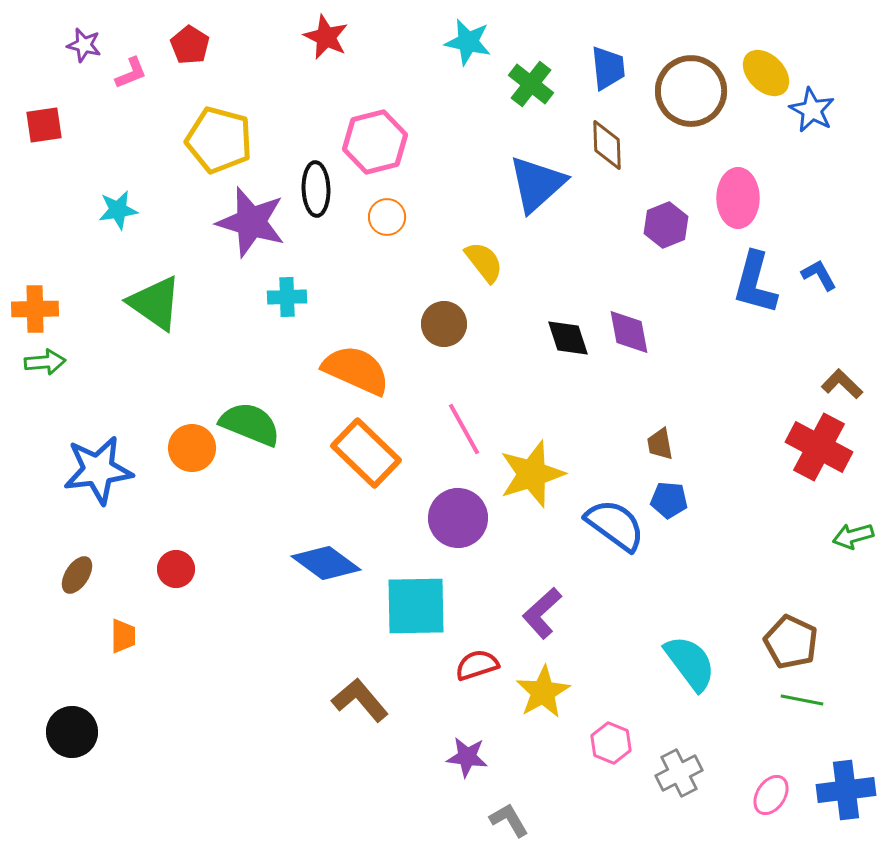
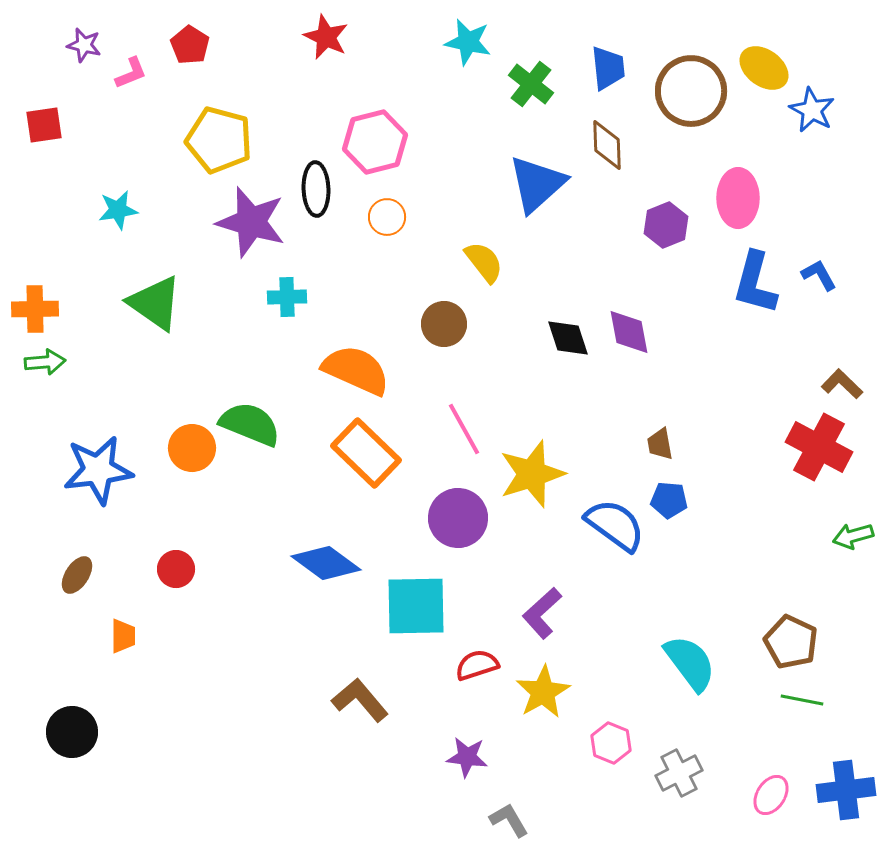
yellow ellipse at (766, 73): moved 2 px left, 5 px up; rotated 9 degrees counterclockwise
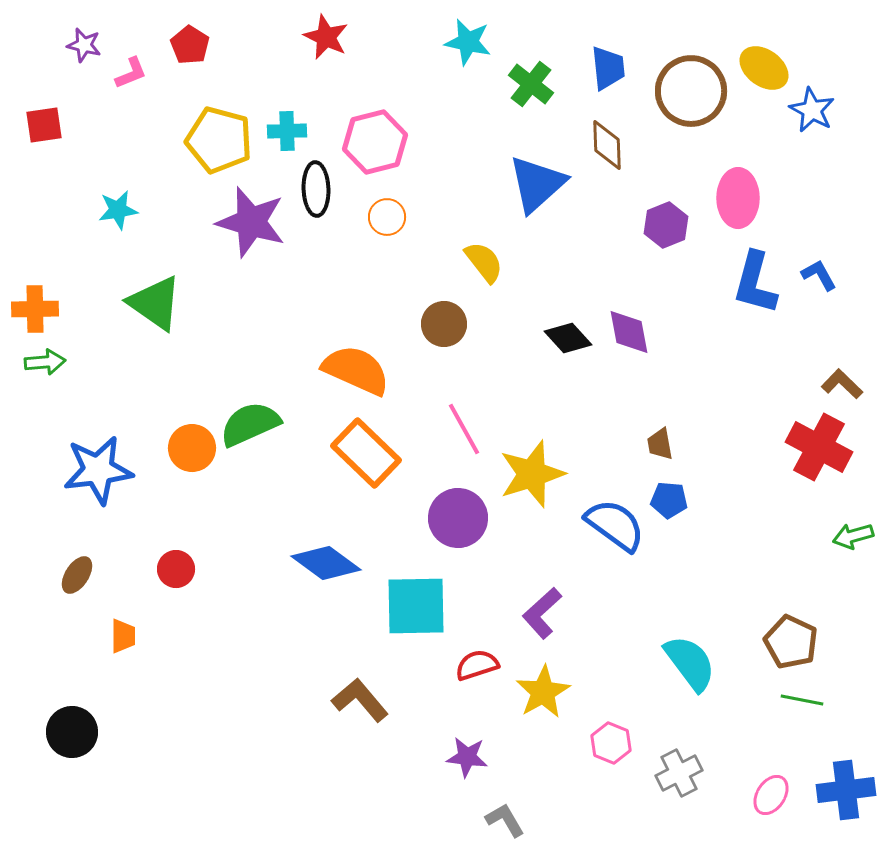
cyan cross at (287, 297): moved 166 px up
black diamond at (568, 338): rotated 24 degrees counterclockwise
green semicircle at (250, 424): rotated 46 degrees counterclockwise
gray L-shape at (509, 820): moved 4 px left
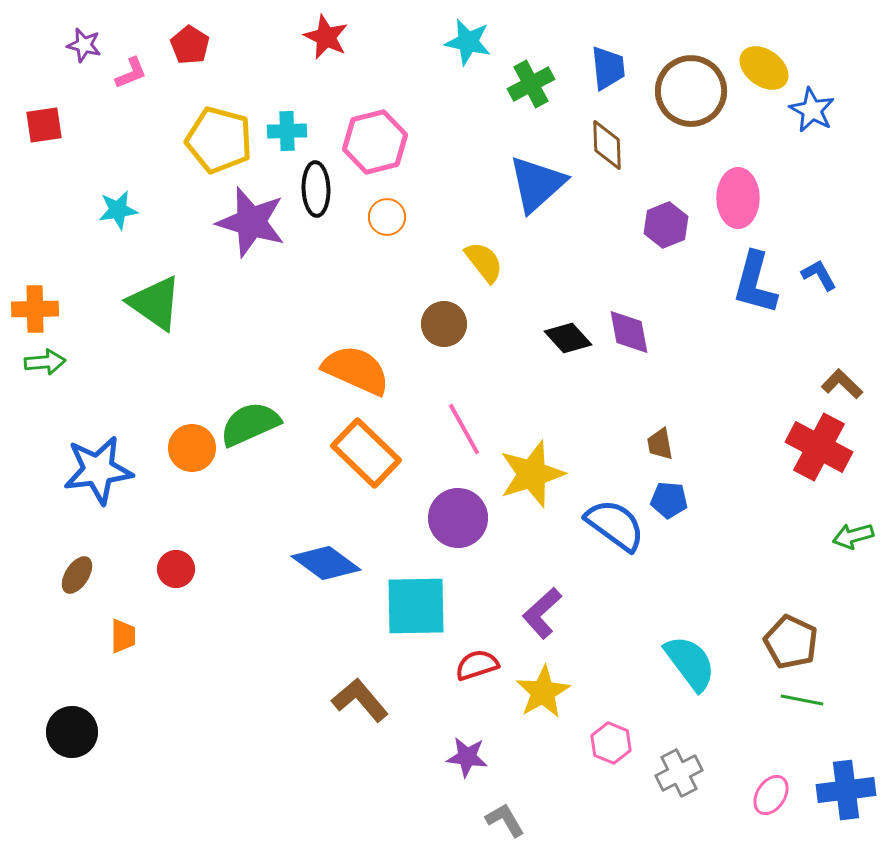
green cross at (531, 84): rotated 24 degrees clockwise
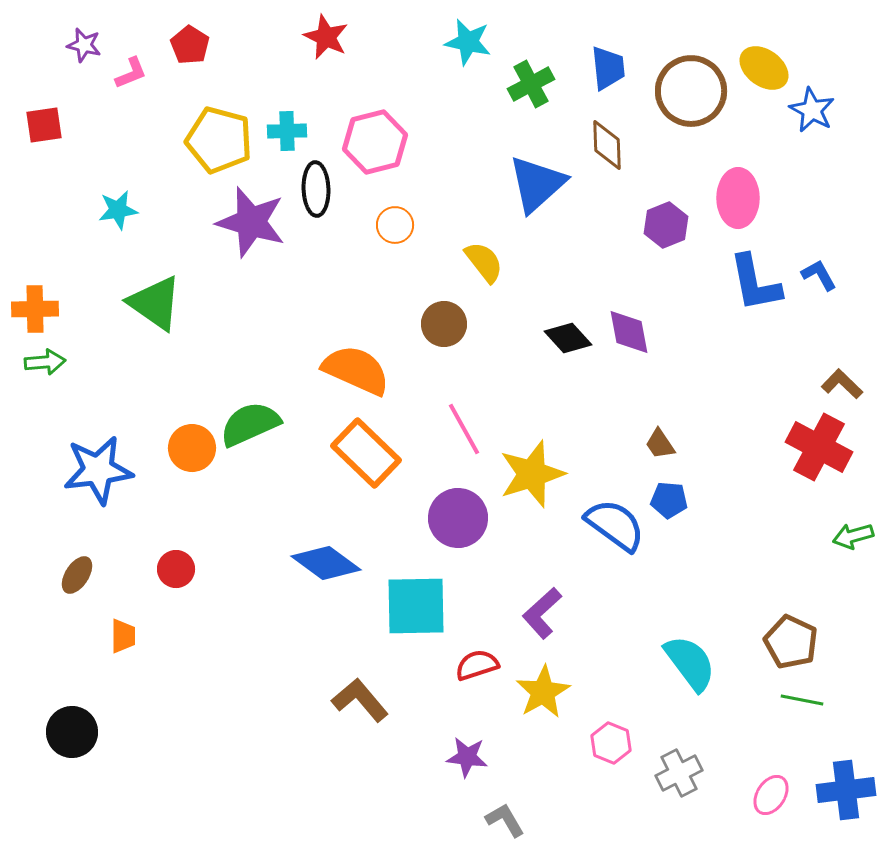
orange circle at (387, 217): moved 8 px right, 8 px down
blue L-shape at (755, 283): rotated 26 degrees counterclockwise
brown trapezoid at (660, 444): rotated 24 degrees counterclockwise
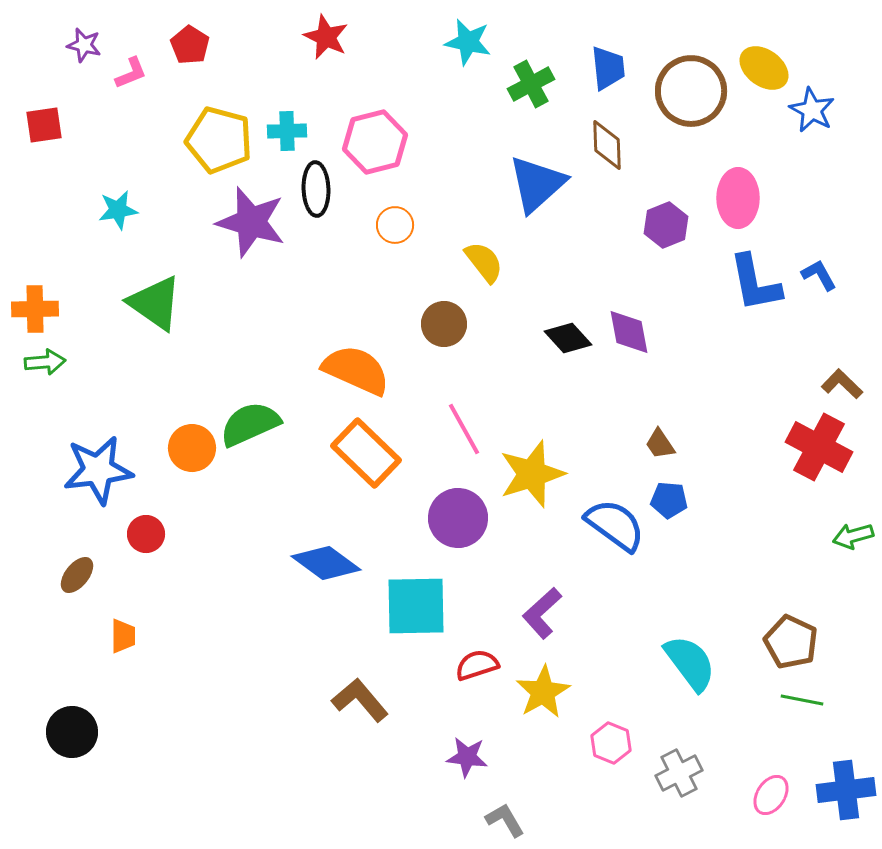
red circle at (176, 569): moved 30 px left, 35 px up
brown ellipse at (77, 575): rotated 6 degrees clockwise
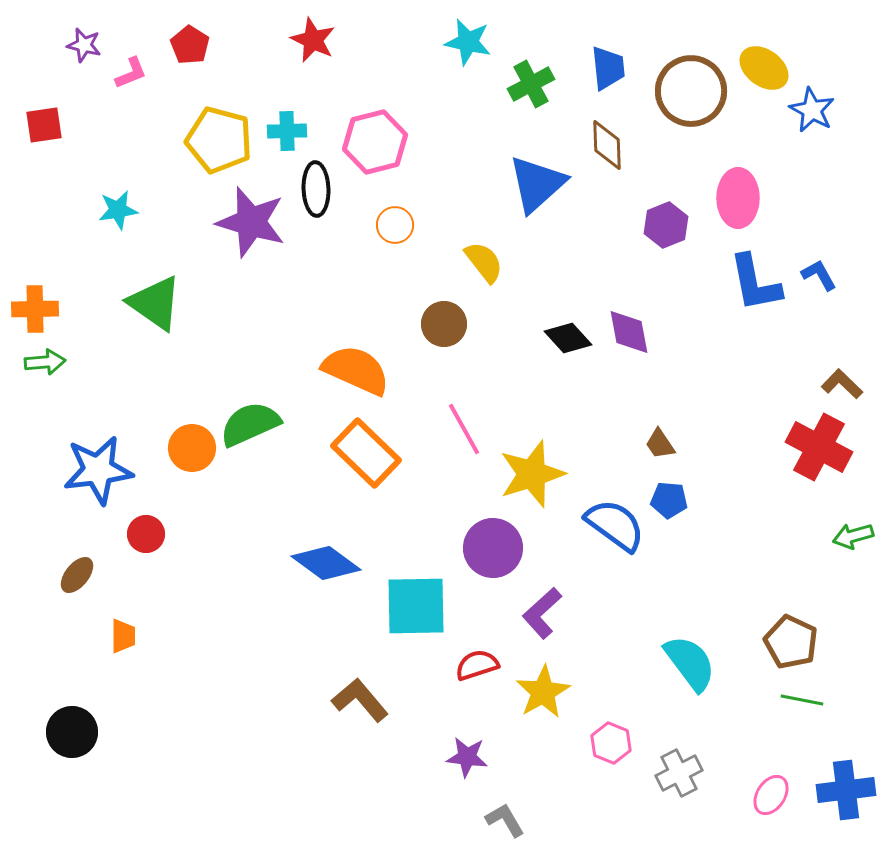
red star at (326, 37): moved 13 px left, 3 px down
purple circle at (458, 518): moved 35 px right, 30 px down
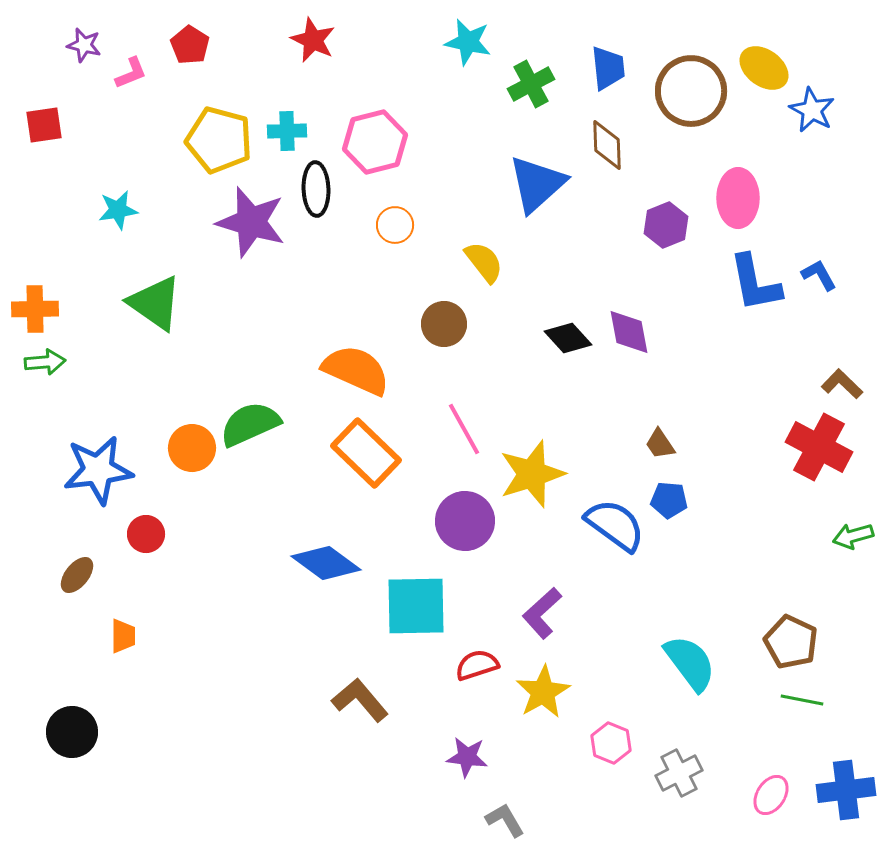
purple circle at (493, 548): moved 28 px left, 27 px up
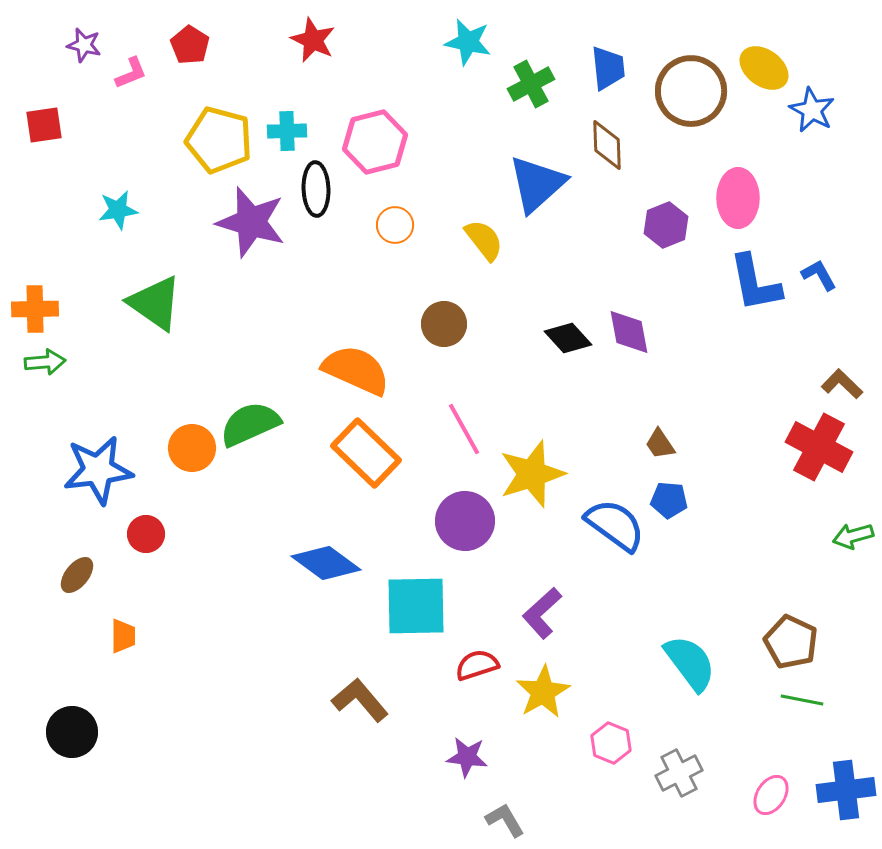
yellow semicircle at (484, 262): moved 22 px up
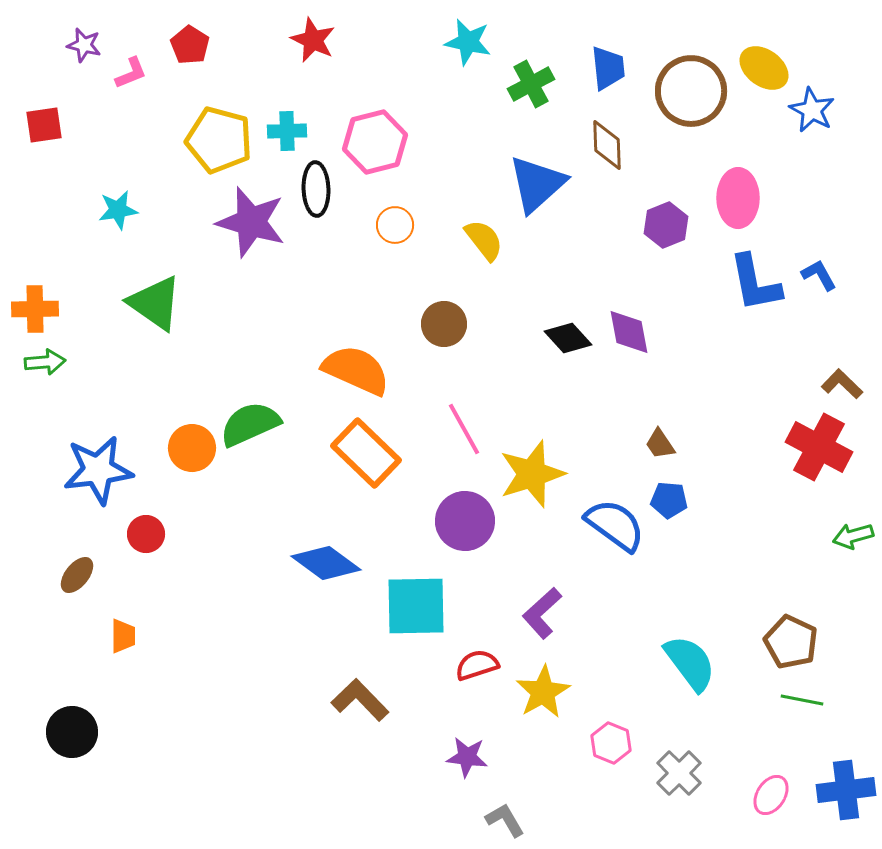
brown L-shape at (360, 700): rotated 4 degrees counterclockwise
gray cross at (679, 773): rotated 18 degrees counterclockwise
